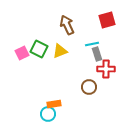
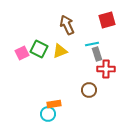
brown circle: moved 3 px down
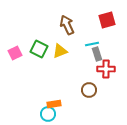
pink square: moved 7 px left
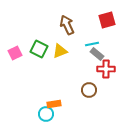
gray rectangle: rotated 32 degrees counterclockwise
cyan circle: moved 2 px left
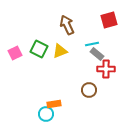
red square: moved 2 px right
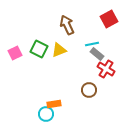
red square: moved 1 px up; rotated 12 degrees counterclockwise
yellow triangle: moved 1 px left, 1 px up
red cross: rotated 30 degrees clockwise
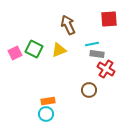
red square: rotated 24 degrees clockwise
brown arrow: moved 1 px right
green square: moved 5 px left
gray rectangle: rotated 32 degrees counterclockwise
orange rectangle: moved 6 px left, 3 px up
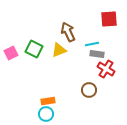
brown arrow: moved 7 px down
pink square: moved 4 px left
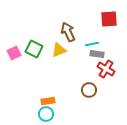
pink square: moved 3 px right
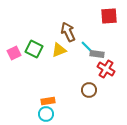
red square: moved 3 px up
cyan line: moved 5 px left, 3 px down; rotated 56 degrees clockwise
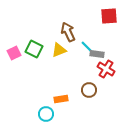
orange rectangle: moved 13 px right, 2 px up
